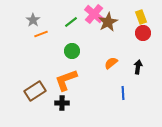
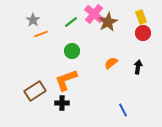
blue line: moved 17 px down; rotated 24 degrees counterclockwise
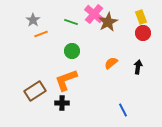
green line: rotated 56 degrees clockwise
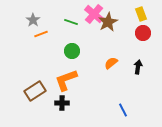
yellow rectangle: moved 3 px up
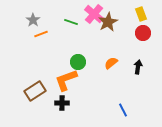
green circle: moved 6 px right, 11 px down
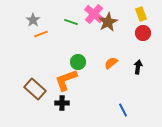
brown rectangle: moved 2 px up; rotated 75 degrees clockwise
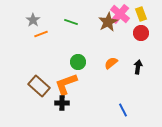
pink cross: moved 26 px right
red circle: moved 2 px left
orange L-shape: moved 4 px down
brown rectangle: moved 4 px right, 3 px up
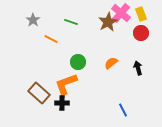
pink cross: moved 1 px right, 1 px up
orange line: moved 10 px right, 5 px down; rotated 48 degrees clockwise
black arrow: moved 1 px down; rotated 24 degrees counterclockwise
brown rectangle: moved 7 px down
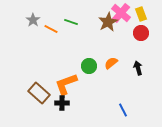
orange line: moved 10 px up
green circle: moved 11 px right, 4 px down
